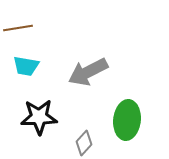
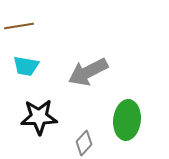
brown line: moved 1 px right, 2 px up
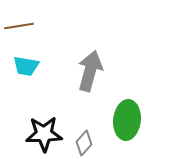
gray arrow: moved 2 px right, 1 px up; rotated 132 degrees clockwise
black star: moved 5 px right, 17 px down
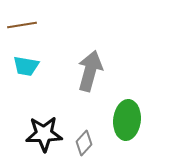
brown line: moved 3 px right, 1 px up
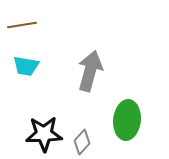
gray diamond: moved 2 px left, 1 px up
